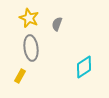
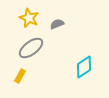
gray semicircle: rotated 48 degrees clockwise
gray ellipse: rotated 60 degrees clockwise
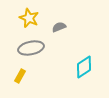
gray semicircle: moved 2 px right, 3 px down
gray ellipse: rotated 25 degrees clockwise
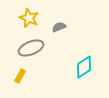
gray ellipse: rotated 10 degrees counterclockwise
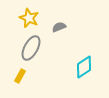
gray ellipse: rotated 40 degrees counterclockwise
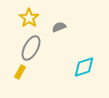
yellow star: rotated 12 degrees clockwise
cyan diamond: rotated 15 degrees clockwise
yellow rectangle: moved 4 px up
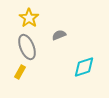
gray semicircle: moved 8 px down
gray ellipse: moved 4 px left, 1 px up; rotated 50 degrees counterclockwise
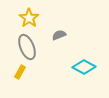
cyan diamond: rotated 45 degrees clockwise
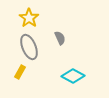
gray semicircle: moved 1 px right, 3 px down; rotated 88 degrees clockwise
gray ellipse: moved 2 px right
cyan diamond: moved 11 px left, 9 px down
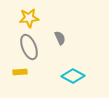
yellow star: rotated 30 degrees clockwise
yellow rectangle: rotated 56 degrees clockwise
